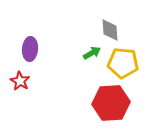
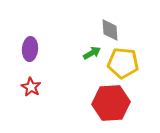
red star: moved 11 px right, 6 px down
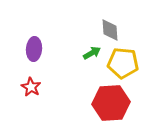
purple ellipse: moved 4 px right
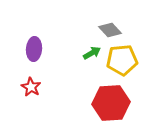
gray diamond: rotated 40 degrees counterclockwise
yellow pentagon: moved 1 px left, 3 px up; rotated 12 degrees counterclockwise
